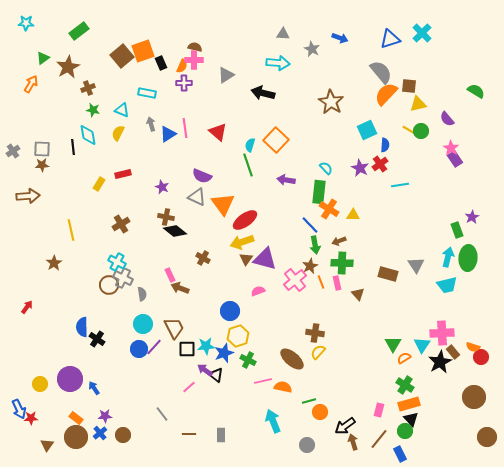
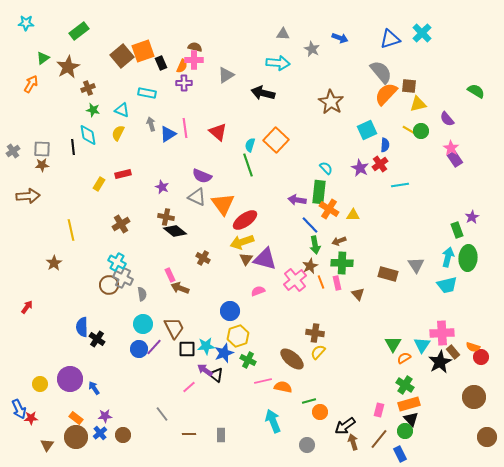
purple arrow at (286, 180): moved 11 px right, 20 px down
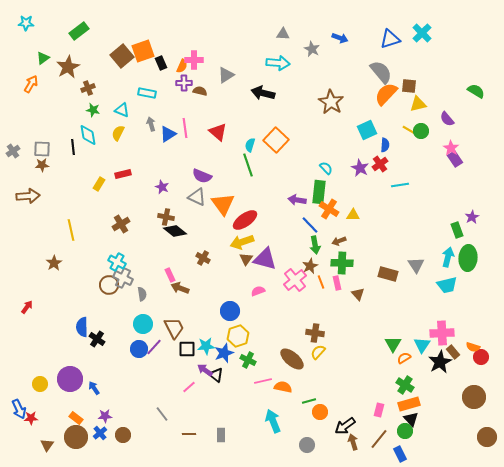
brown semicircle at (195, 47): moved 5 px right, 44 px down
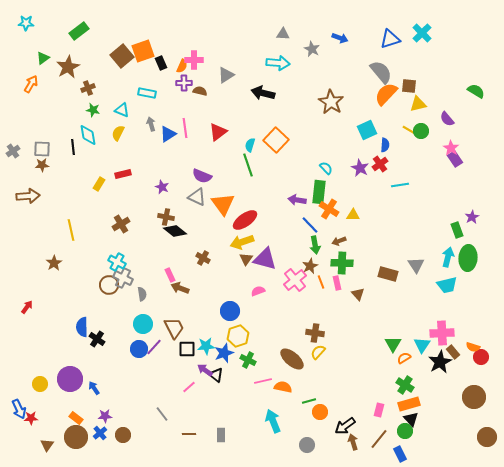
red triangle at (218, 132): rotated 42 degrees clockwise
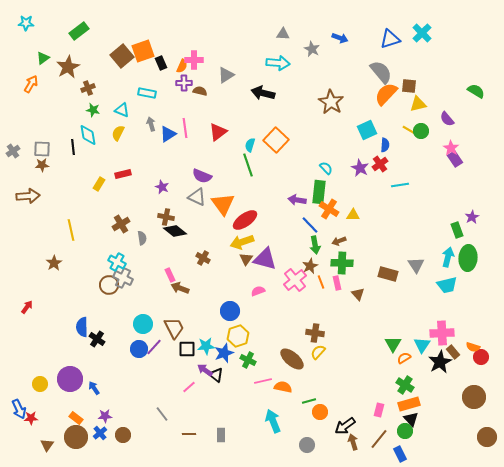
gray semicircle at (142, 294): moved 56 px up
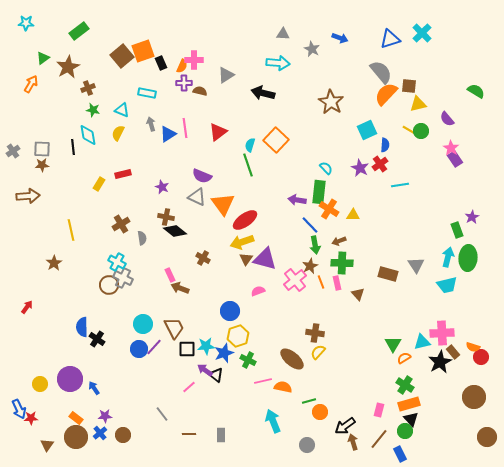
cyan triangle at (422, 345): moved 3 px up; rotated 42 degrees clockwise
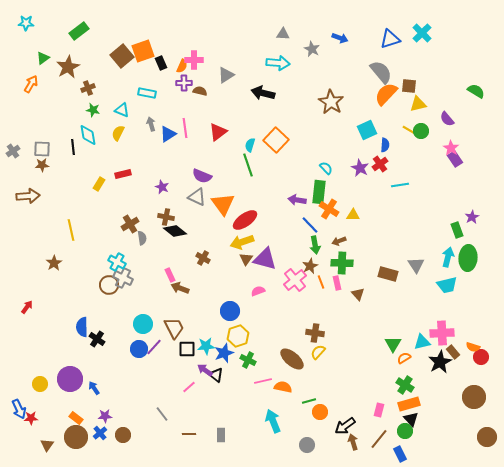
brown cross at (121, 224): moved 9 px right
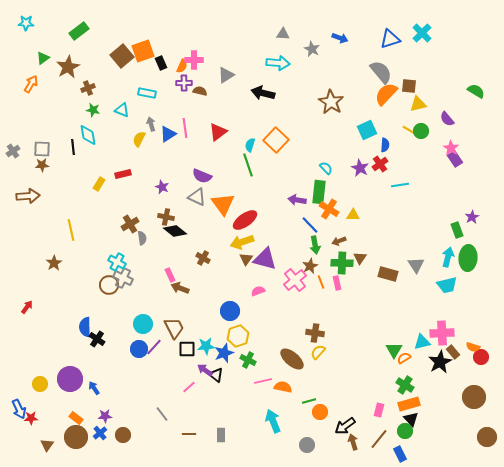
yellow semicircle at (118, 133): moved 21 px right, 6 px down
brown triangle at (358, 294): moved 2 px right, 36 px up; rotated 16 degrees clockwise
blue semicircle at (82, 327): moved 3 px right
green triangle at (393, 344): moved 1 px right, 6 px down
